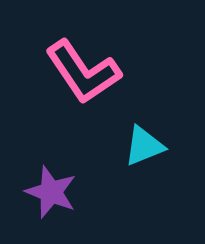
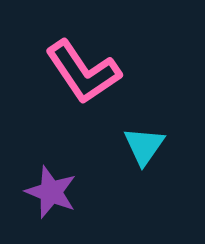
cyan triangle: rotated 33 degrees counterclockwise
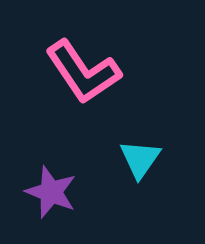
cyan triangle: moved 4 px left, 13 px down
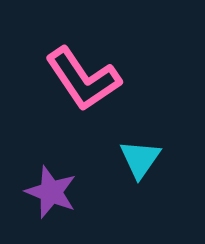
pink L-shape: moved 7 px down
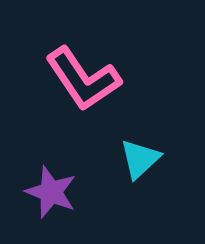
cyan triangle: rotated 12 degrees clockwise
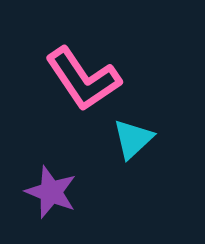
cyan triangle: moved 7 px left, 20 px up
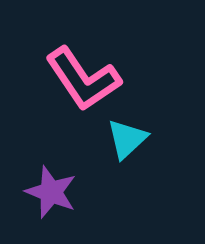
cyan triangle: moved 6 px left
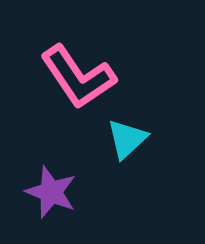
pink L-shape: moved 5 px left, 2 px up
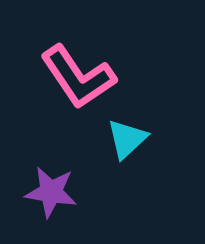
purple star: rotated 12 degrees counterclockwise
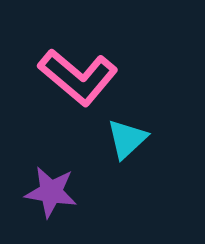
pink L-shape: rotated 16 degrees counterclockwise
